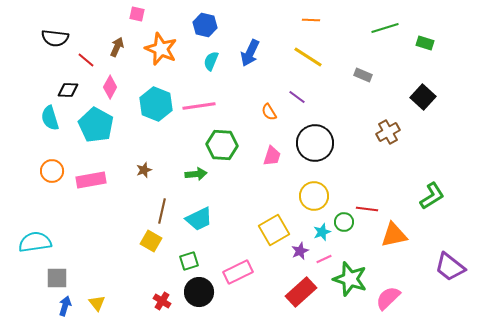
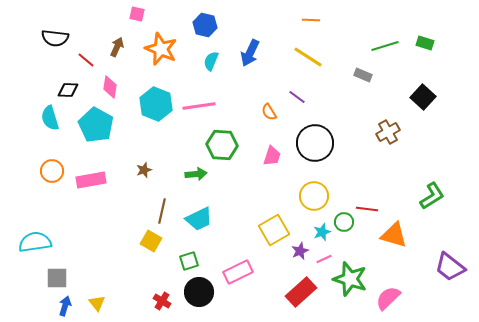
green line at (385, 28): moved 18 px down
pink diamond at (110, 87): rotated 20 degrees counterclockwise
orange triangle at (394, 235): rotated 28 degrees clockwise
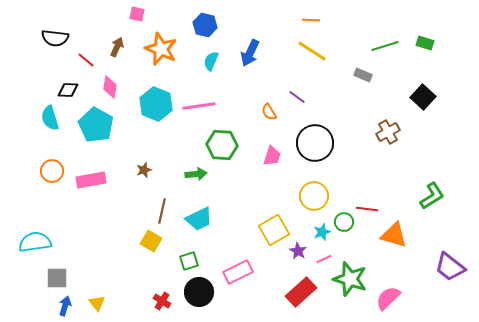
yellow line at (308, 57): moved 4 px right, 6 px up
purple star at (300, 251): moved 2 px left; rotated 18 degrees counterclockwise
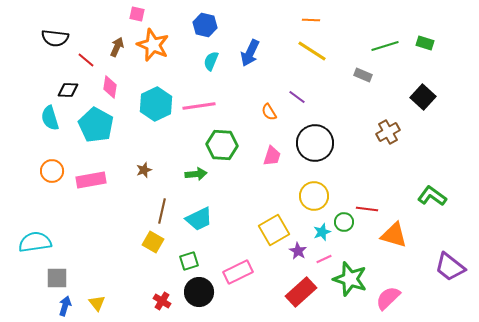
orange star at (161, 49): moved 8 px left, 4 px up
cyan hexagon at (156, 104): rotated 12 degrees clockwise
green L-shape at (432, 196): rotated 112 degrees counterclockwise
yellow square at (151, 241): moved 2 px right, 1 px down
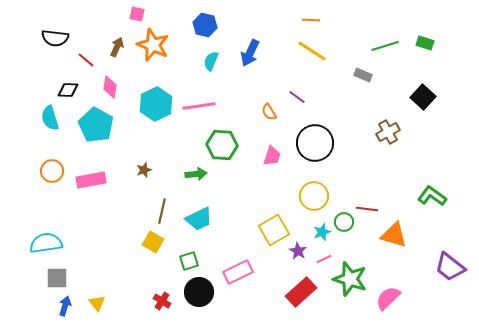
cyan semicircle at (35, 242): moved 11 px right, 1 px down
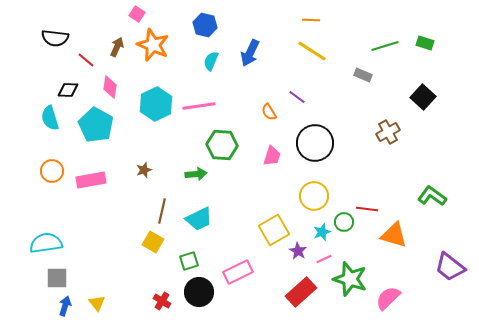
pink square at (137, 14): rotated 21 degrees clockwise
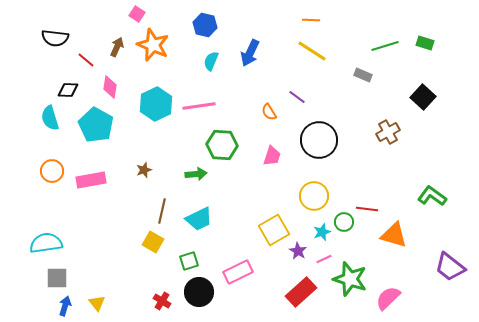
black circle at (315, 143): moved 4 px right, 3 px up
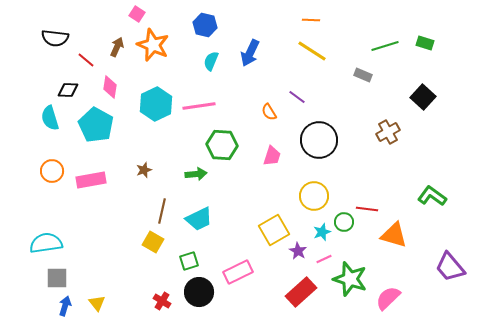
purple trapezoid at (450, 267): rotated 12 degrees clockwise
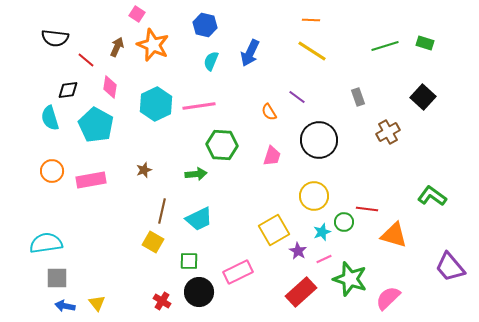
gray rectangle at (363, 75): moved 5 px left, 22 px down; rotated 48 degrees clockwise
black diamond at (68, 90): rotated 10 degrees counterclockwise
green square at (189, 261): rotated 18 degrees clockwise
blue arrow at (65, 306): rotated 96 degrees counterclockwise
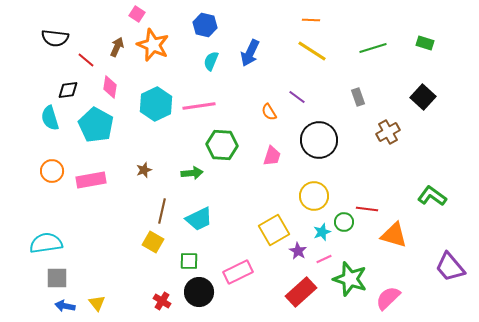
green line at (385, 46): moved 12 px left, 2 px down
green arrow at (196, 174): moved 4 px left, 1 px up
